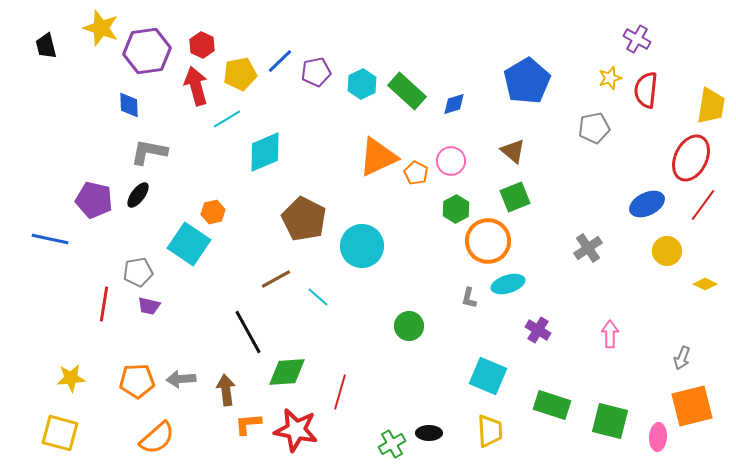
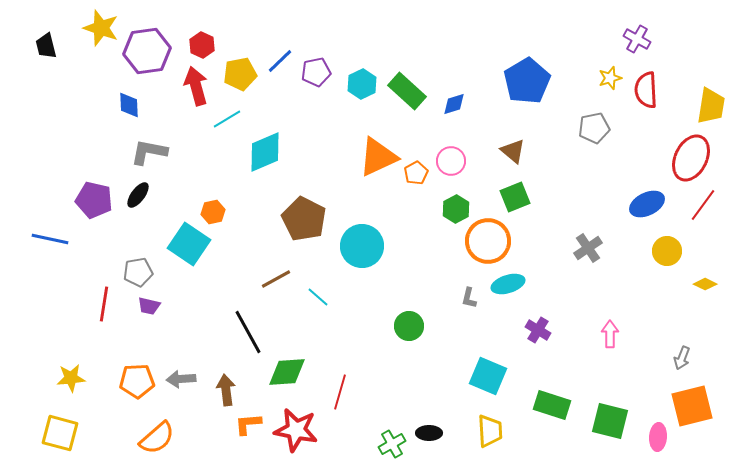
red semicircle at (646, 90): rotated 9 degrees counterclockwise
orange pentagon at (416, 173): rotated 15 degrees clockwise
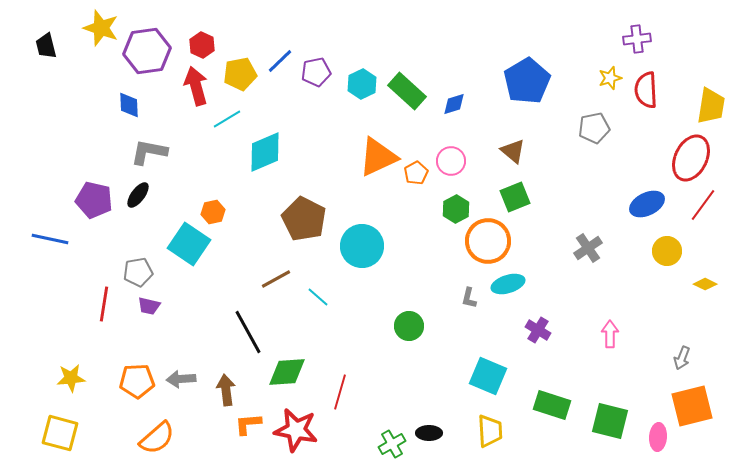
purple cross at (637, 39): rotated 36 degrees counterclockwise
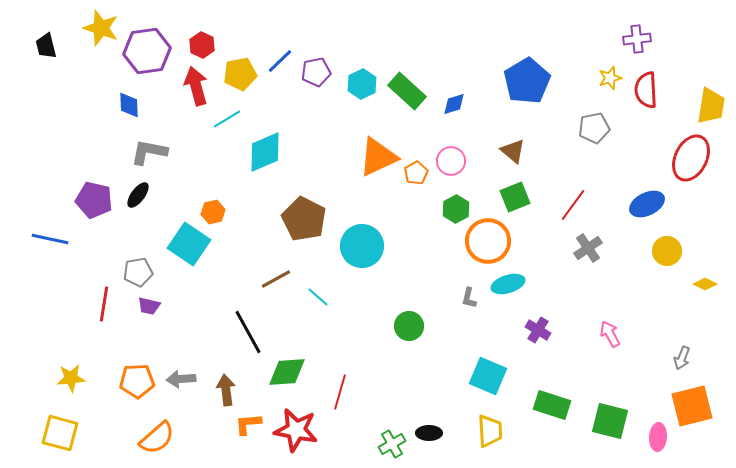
red line at (703, 205): moved 130 px left
pink arrow at (610, 334): rotated 28 degrees counterclockwise
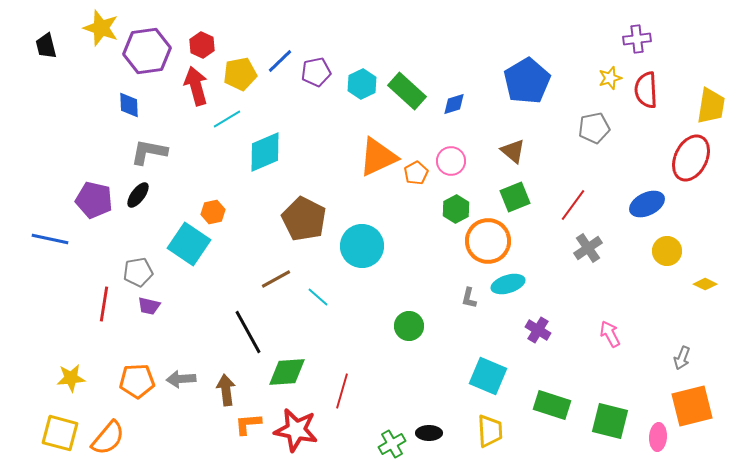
red line at (340, 392): moved 2 px right, 1 px up
orange semicircle at (157, 438): moved 49 px left; rotated 9 degrees counterclockwise
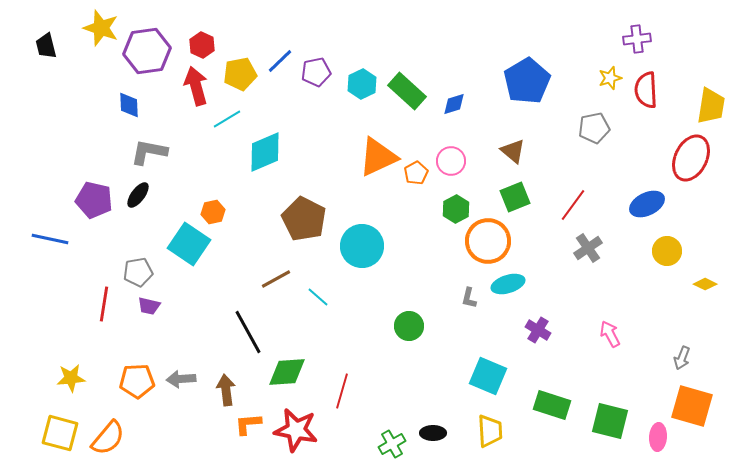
orange square at (692, 406): rotated 30 degrees clockwise
black ellipse at (429, 433): moved 4 px right
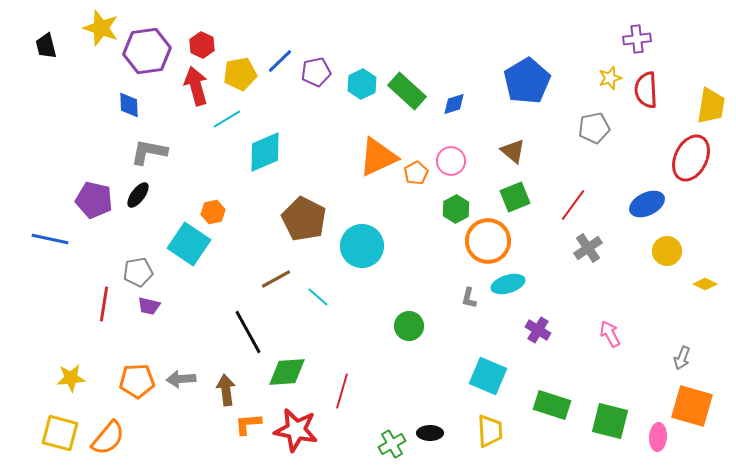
black ellipse at (433, 433): moved 3 px left
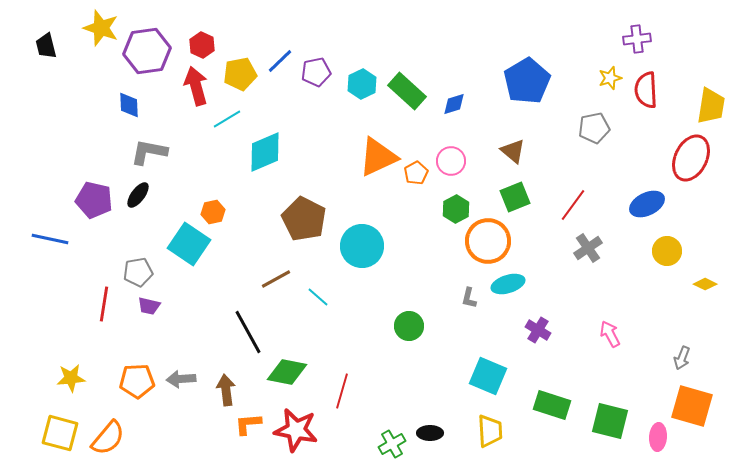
green diamond at (287, 372): rotated 15 degrees clockwise
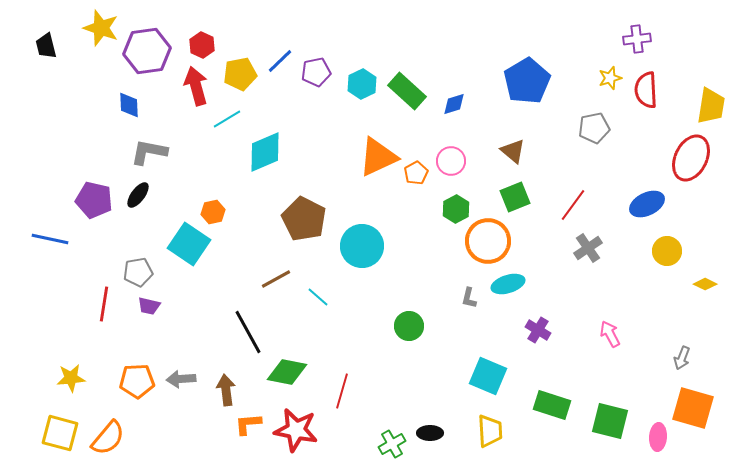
orange square at (692, 406): moved 1 px right, 2 px down
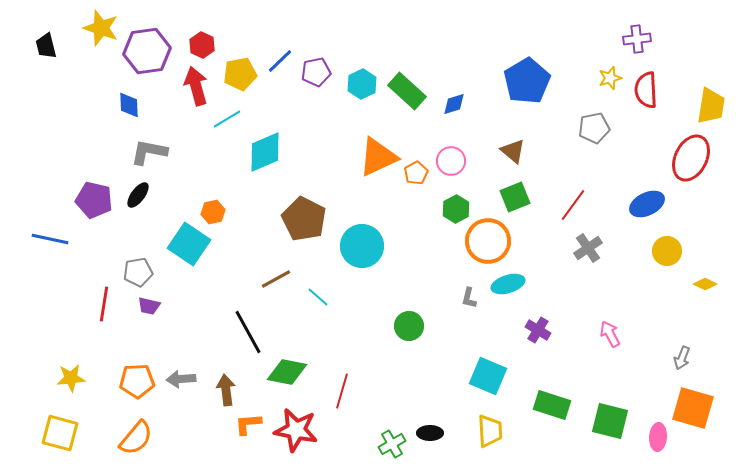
orange semicircle at (108, 438): moved 28 px right
